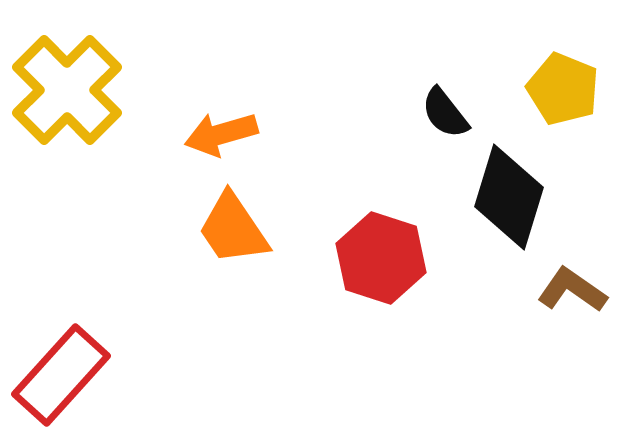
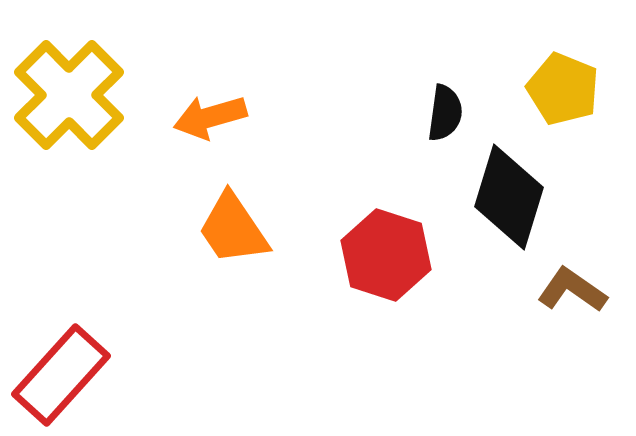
yellow cross: moved 2 px right, 5 px down
black semicircle: rotated 134 degrees counterclockwise
orange arrow: moved 11 px left, 17 px up
red hexagon: moved 5 px right, 3 px up
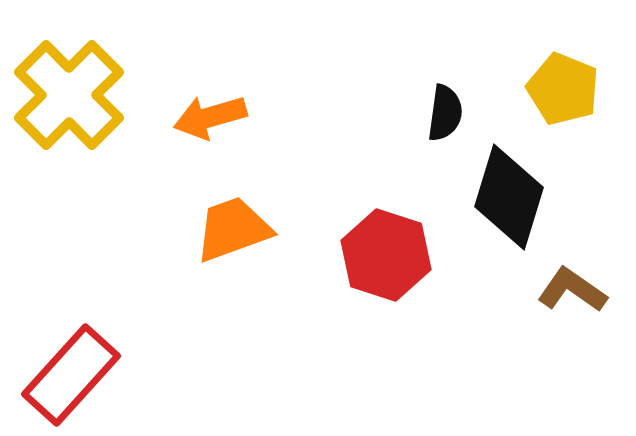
orange trapezoid: rotated 104 degrees clockwise
red rectangle: moved 10 px right
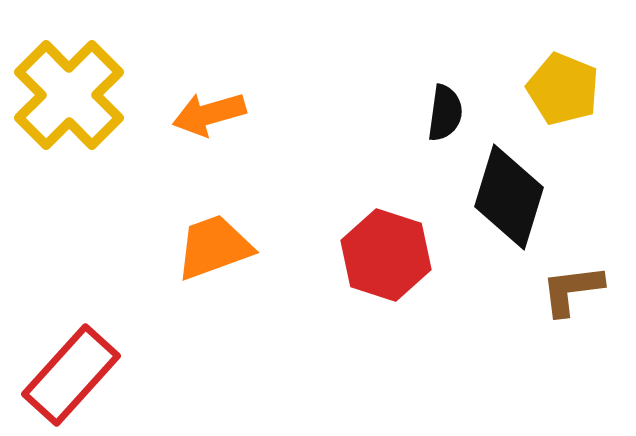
orange arrow: moved 1 px left, 3 px up
orange trapezoid: moved 19 px left, 18 px down
brown L-shape: rotated 42 degrees counterclockwise
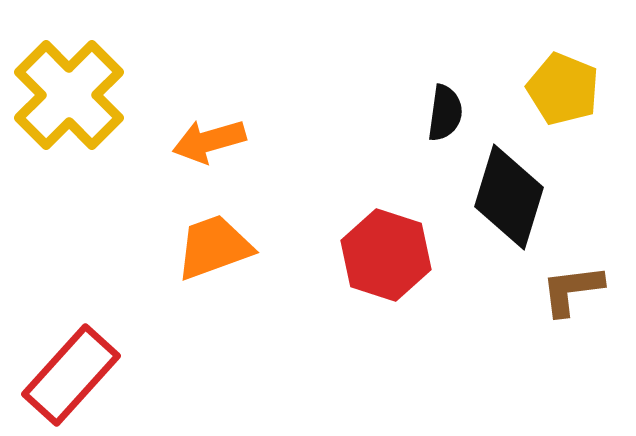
orange arrow: moved 27 px down
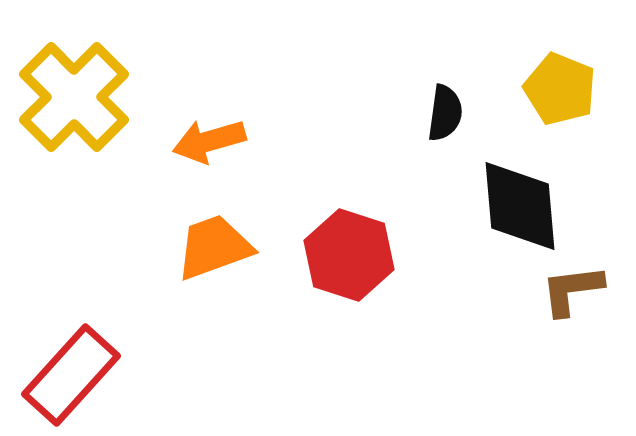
yellow pentagon: moved 3 px left
yellow cross: moved 5 px right, 2 px down
black diamond: moved 11 px right, 9 px down; rotated 22 degrees counterclockwise
red hexagon: moved 37 px left
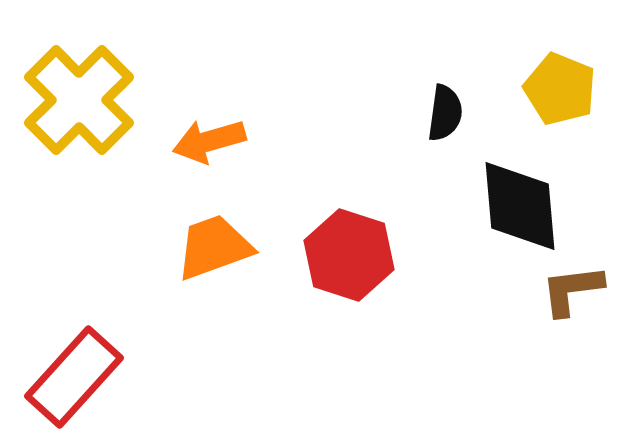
yellow cross: moved 5 px right, 3 px down
red rectangle: moved 3 px right, 2 px down
